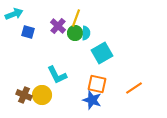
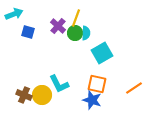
cyan L-shape: moved 2 px right, 9 px down
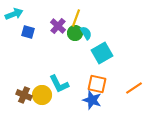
cyan semicircle: rotated 32 degrees counterclockwise
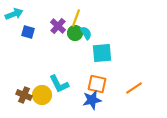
cyan square: rotated 25 degrees clockwise
blue star: rotated 30 degrees counterclockwise
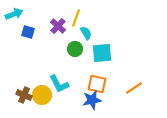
green circle: moved 16 px down
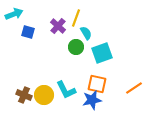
green circle: moved 1 px right, 2 px up
cyan square: rotated 15 degrees counterclockwise
cyan L-shape: moved 7 px right, 6 px down
yellow circle: moved 2 px right
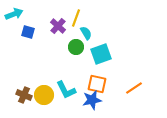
cyan square: moved 1 px left, 1 px down
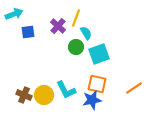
blue square: rotated 24 degrees counterclockwise
cyan square: moved 2 px left
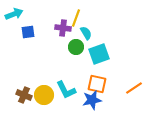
purple cross: moved 5 px right, 2 px down; rotated 35 degrees counterclockwise
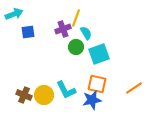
purple cross: moved 1 px down; rotated 28 degrees counterclockwise
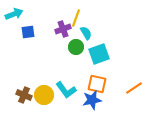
cyan L-shape: rotated 10 degrees counterclockwise
